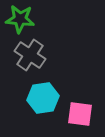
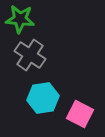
pink square: rotated 20 degrees clockwise
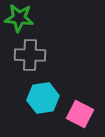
green star: moved 1 px left, 1 px up
gray cross: rotated 32 degrees counterclockwise
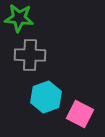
cyan hexagon: moved 3 px right, 1 px up; rotated 12 degrees counterclockwise
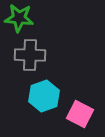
cyan hexagon: moved 2 px left, 1 px up
